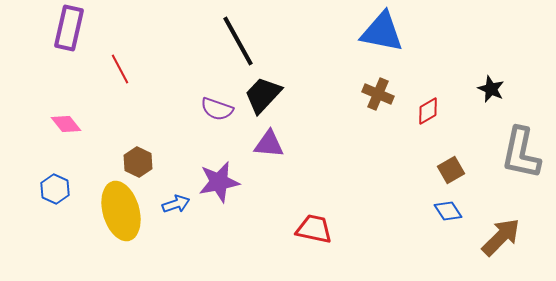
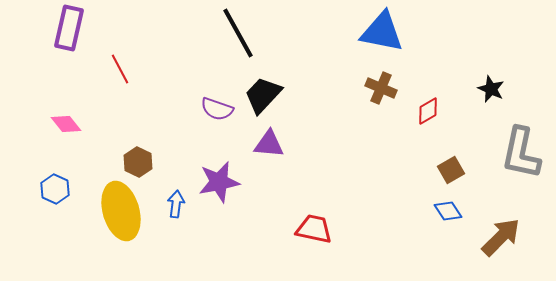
black line: moved 8 px up
brown cross: moved 3 px right, 6 px up
blue arrow: rotated 64 degrees counterclockwise
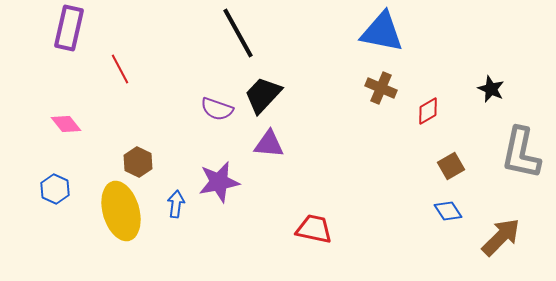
brown square: moved 4 px up
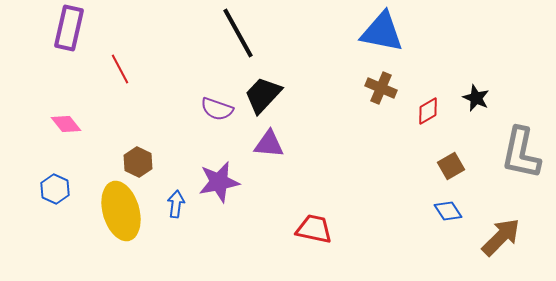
black star: moved 15 px left, 9 px down
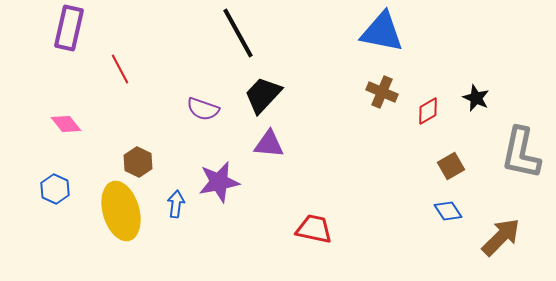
brown cross: moved 1 px right, 4 px down
purple semicircle: moved 14 px left
